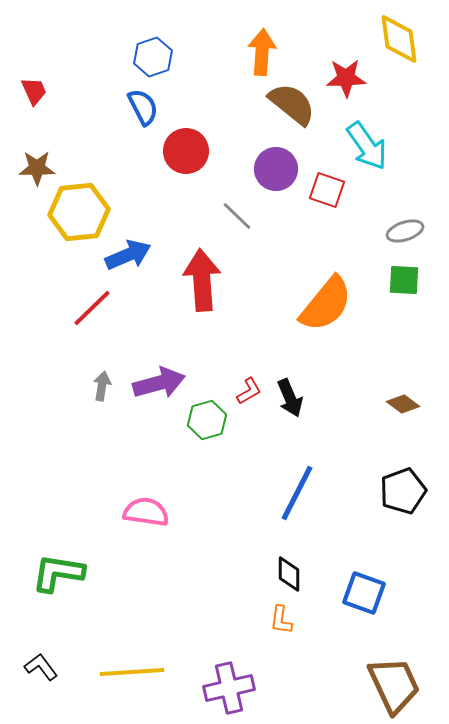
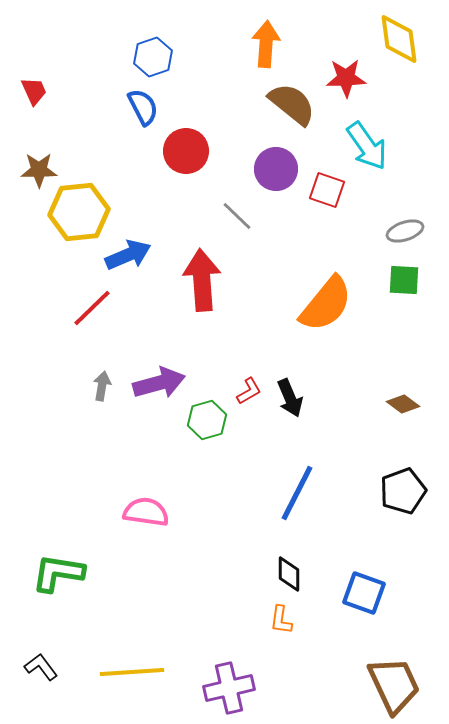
orange arrow: moved 4 px right, 8 px up
brown star: moved 2 px right, 2 px down
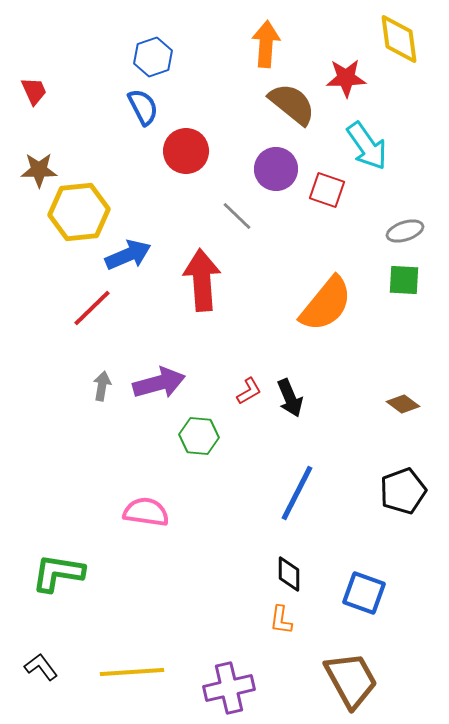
green hexagon: moved 8 px left, 16 px down; rotated 21 degrees clockwise
brown trapezoid: moved 43 px left, 5 px up; rotated 4 degrees counterclockwise
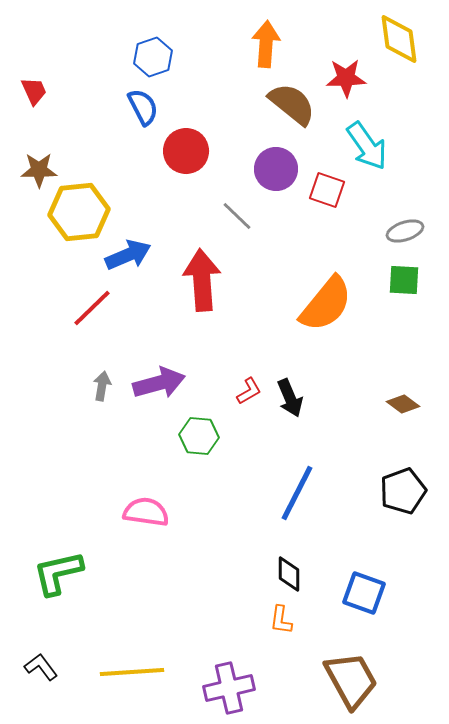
green L-shape: rotated 22 degrees counterclockwise
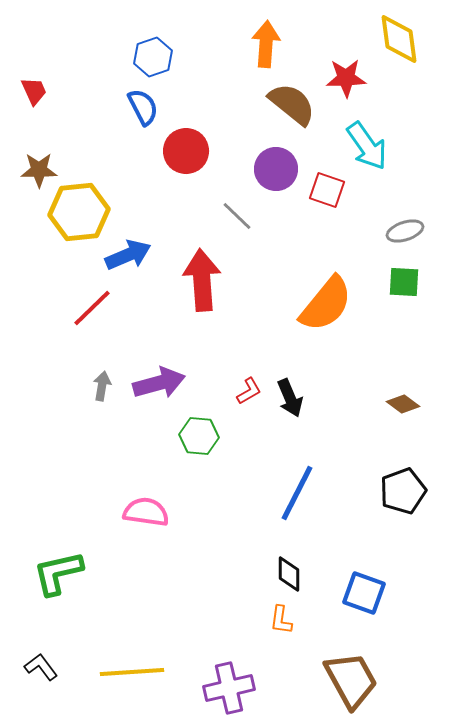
green square: moved 2 px down
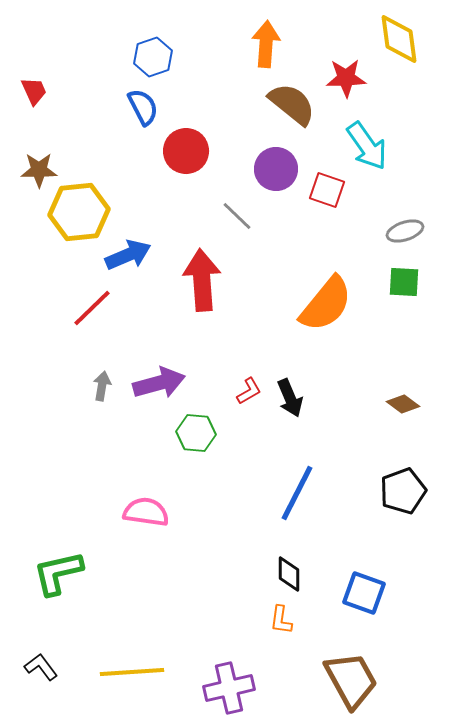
green hexagon: moved 3 px left, 3 px up
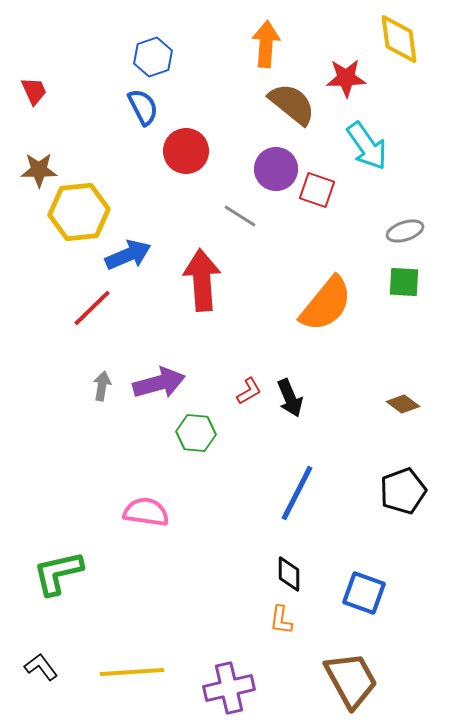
red square: moved 10 px left
gray line: moved 3 px right; rotated 12 degrees counterclockwise
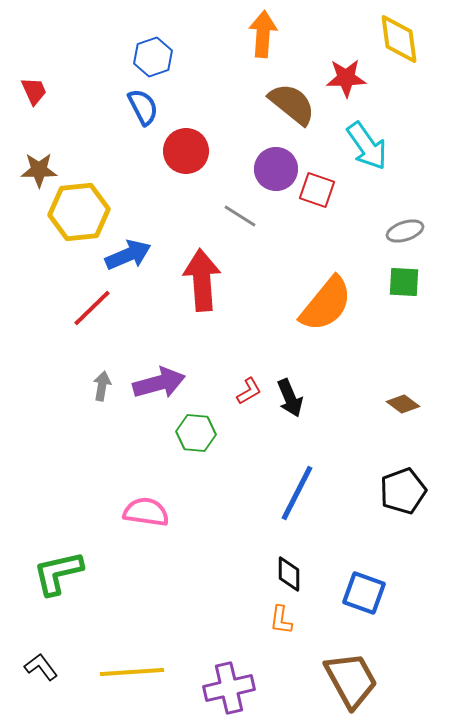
orange arrow: moved 3 px left, 10 px up
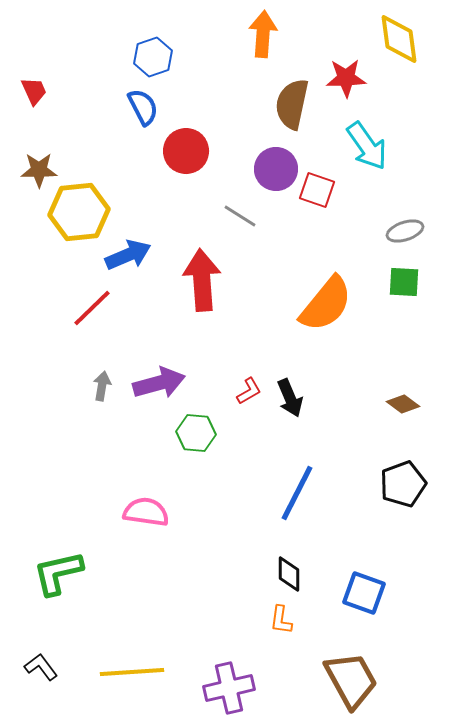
brown semicircle: rotated 117 degrees counterclockwise
black pentagon: moved 7 px up
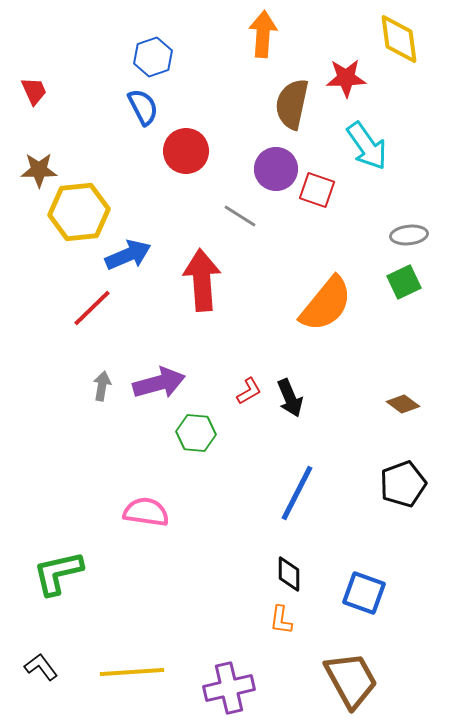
gray ellipse: moved 4 px right, 4 px down; rotated 12 degrees clockwise
green square: rotated 28 degrees counterclockwise
